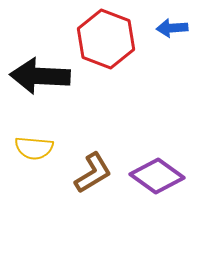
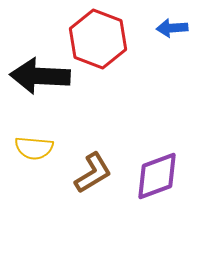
red hexagon: moved 8 px left
purple diamond: rotated 56 degrees counterclockwise
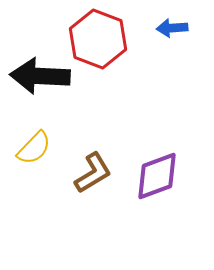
yellow semicircle: rotated 51 degrees counterclockwise
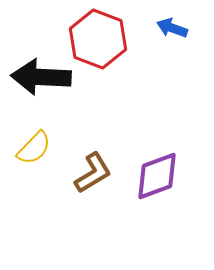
blue arrow: rotated 24 degrees clockwise
black arrow: moved 1 px right, 1 px down
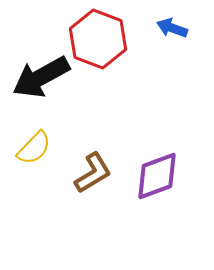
black arrow: rotated 32 degrees counterclockwise
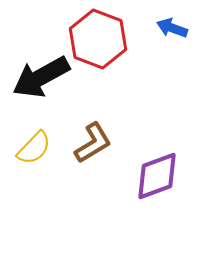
brown L-shape: moved 30 px up
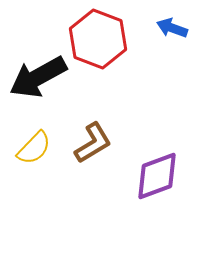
black arrow: moved 3 px left
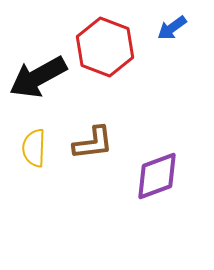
blue arrow: rotated 56 degrees counterclockwise
red hexagon: moved 7 px right, 8 px down
brown L-shape: rotated 24 degrees clockwise
yellow semicircle: rotated 138 degrees clockwise
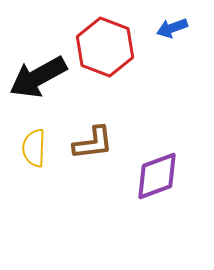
blue arrow: rotated 16 degrees clockwise
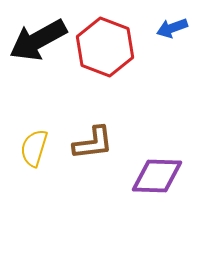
black arrow: moved 37 px up
yellow semicircle: rotated 15 degrees clockwise
purple diamond: rotated 22 degrees clockwise
